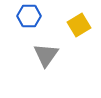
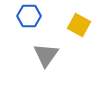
yellow square: rotated 30 degrees counterclockwise
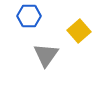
yellow square: moved 6 px down; rotated 20 degrees clockwise
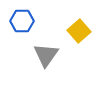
blue hexagon: moved 7 px left, 5 px down
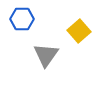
blue hexagon: moved 2 px up
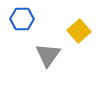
gray triangle: moved 2 px right
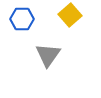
yellow square: moved 9 px left, 16 px up
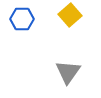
gray triangle: moved 20 px right, 17 px down
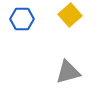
gray triangle: rotated 40 degrees clockwise
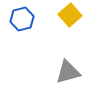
blue hexagon: rotated 15 degrees counterclockwise
